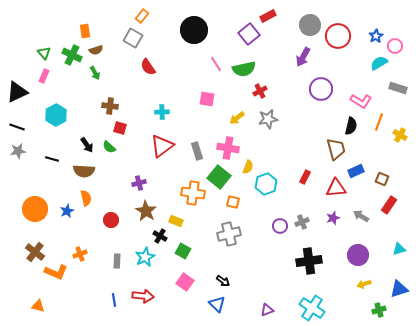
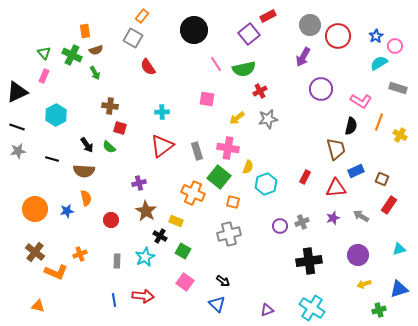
orange cross at (193, 193): rotated 15 degrees clockwise
blue star at (67, 211): rotated 16 degrees clockwise
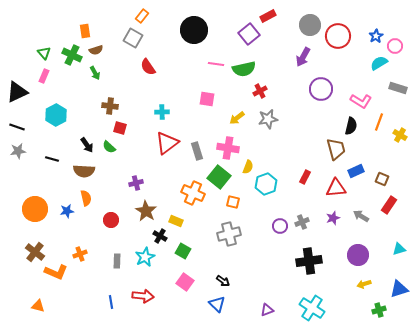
pink line at (216, 64): rotated 49 degrees counterclockwise
red triangle at (162, 146): moved 5 px right, 3 px up
purple cross at (139, 183): moved 3 px left
blue line at (114, 300): moved 3 px left, 2 px down
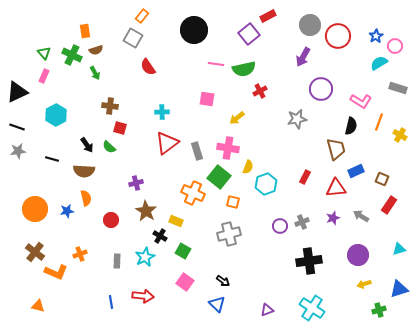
gray star at (268, 119): moved 29 px right
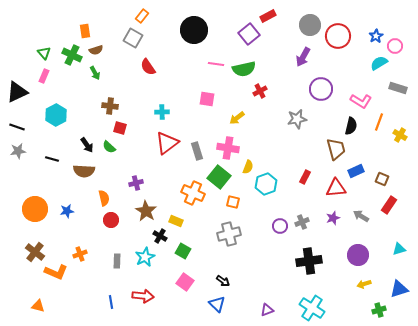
orange semicircle at (86, 198): moved 18 px right
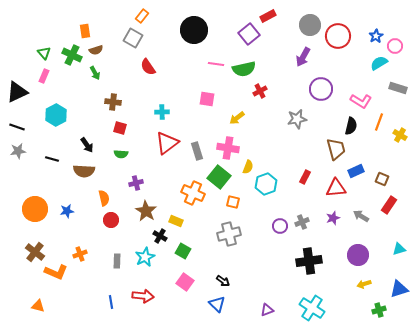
brown cross at (110, 106): moved 3 px right, 4 px up
green semicircle at (109, 147): moved 12 px right, 7 px down; rotated 40 degrees counterclockwise
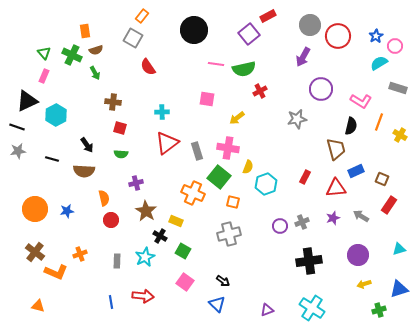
black triangle at (17, 92): moved 10 px right, 9 px down
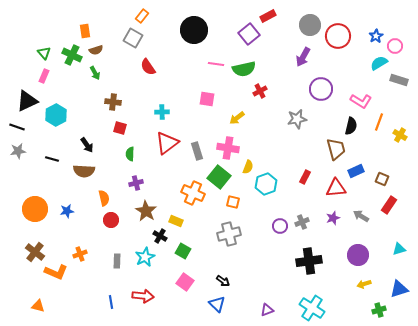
gray rectangle at (398, 88): moved 1 px right, 8 px up
green semicircle at (121, 154): moved 9 px right; rotated 88 degrees clockwise
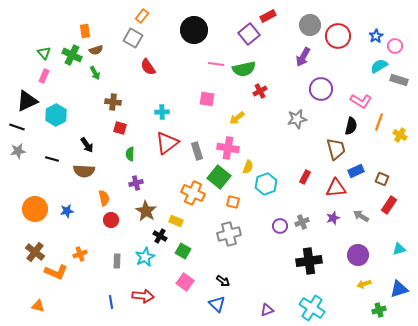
cyan semicircle at (379, 63): moved 3 px down
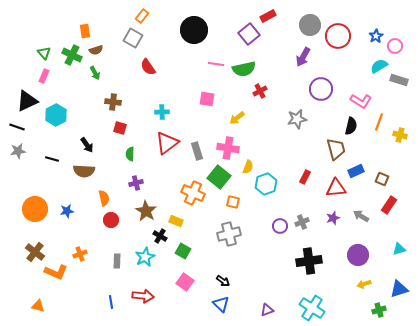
yellow cross at (400, 135): rotated 16 degrees counterclockwise
blue triangle at (217, 304): moved 4 px right
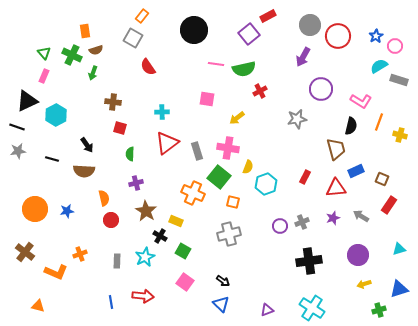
green arrow at (95, 73): moved 2 px left; rotated 48 degrees clockwise
brown cross at (35, 252): moved 10 px left
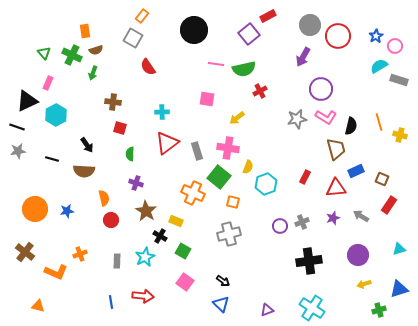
pink rectangle at (44, 76): moved 4 px right, 7 px down
pink L-shape at (361, 101): moved 35 px left, 16 px down
orange line at (379, 122): rotated 36 degrees counterclockwise
purple cross at (136, 183): rotated 32 degrees clockwise
